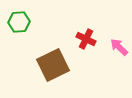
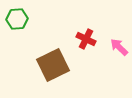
green hexagon: moved 2 px left, 3 px up
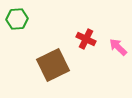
pink arrow: moved 1 px left
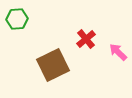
red cross: rotated 24 degrees clockwise
pink arrow: moved 5 px down
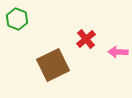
green hexagon: rotated 25 degrees clockwise
pink arrow: rotated 42 degrees counterclockwise
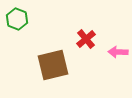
brown square: rotated 12 degrees clockwise
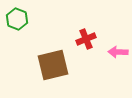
red cross: rotated 18 degrees clockwise
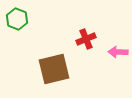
brown square: moved 1 px right, 4 px down
